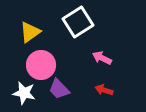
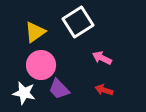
yellow triangle: moved 5 px right
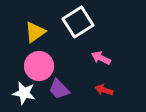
pink arrow: moved 1 px left
pink circle: moved 2 px left, 1 px down
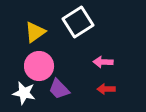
pink arrow: moved 2 px right, 4 px down; rotated 24 degrees counterclockwise
red arrow: moved 2 px right, 1 px up; rotated 18 degrees counterclockwise
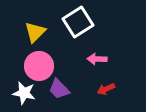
yellow triangle: rotated 10 degrees counterclockwise
pink arrow: moved 6 px left, 3 px up
red arrow: rotated 24 degrees counterclockwise
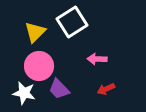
white square: moved 6 px left
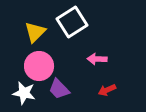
red arrow: moved 1 px right, 1 px down
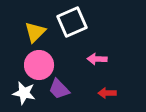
white square: rotated 8 degrees clockwise
pink circle: moved 1 px up
red arrow: moved 3 px down; rotated 24 degrees clockwise
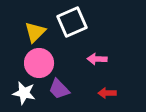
pink circle: moved 2 px up
